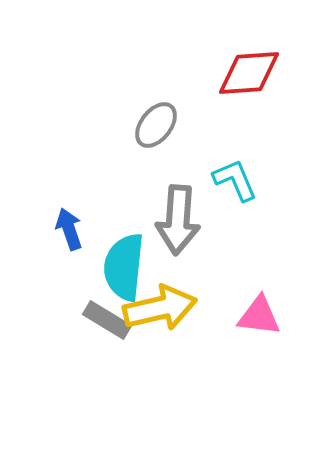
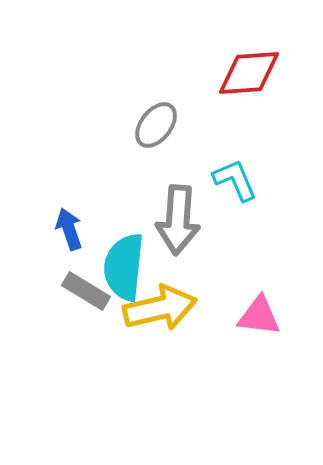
gray rectangle: moved 21 px left, 29 px up
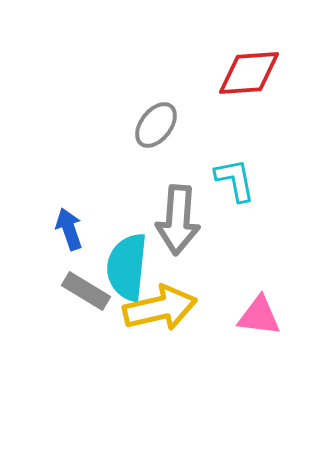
cyan L-shape: rotated 12 degrees clockwise
cyan semicircle: moved 3 px right
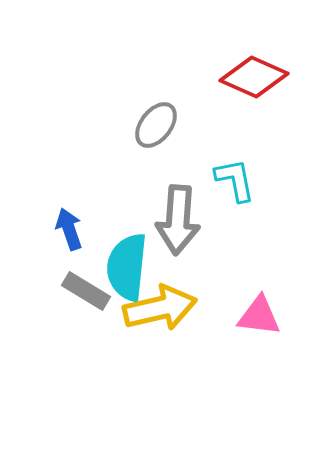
red diamond: moved 5 px right, 4 px down; rotated 28 degrees clockwise
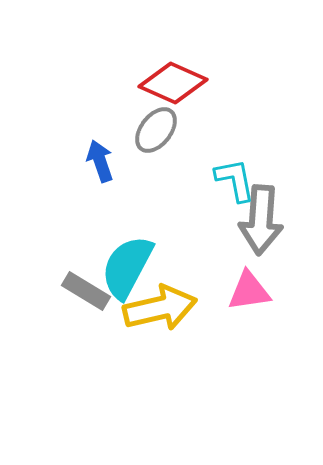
red diamond: moved 81 px left, 6 px down
gray ellipse: moved 5 px down
gray arrow: moved 83 px right
blue arrow: moved 31 px right, 68 px up
cyan semicircle: rotated 22 degrees clockwise
pink triangle: moved 10 px left, 25 px up; rotated 15 degrees counterclockwise
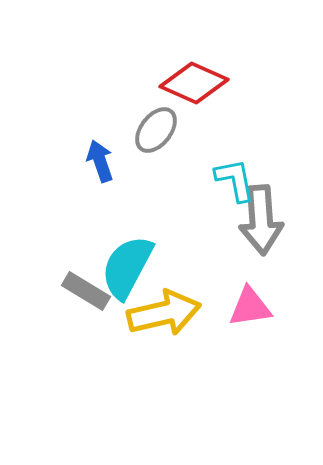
red diamond: moved 21 px right
gray arrow: rotated 8 degrees counterclockwise
pink triangle: moved 1 px right, 16 px down
yellow arrow: moved 4 px right, 5 px down
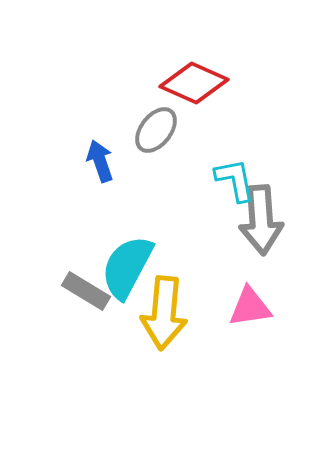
yellow arrow: rotated 108 degrees clockwise
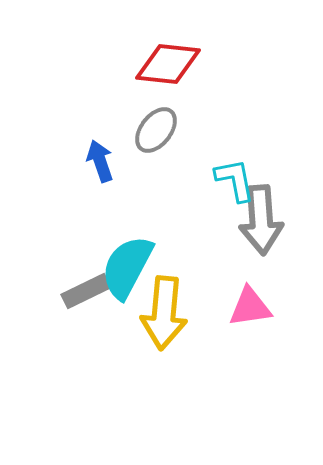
red diamond: moved 26 px left, 19 px up; rotated 18 degrees counterclockwise
gray rectangle: rotated 57 degrees counterclockwise
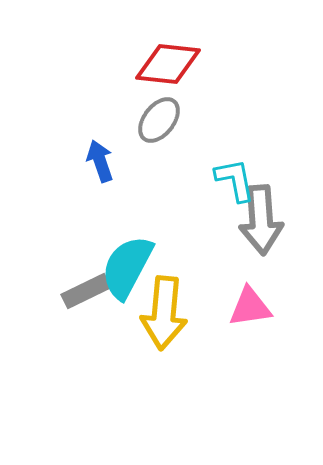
gray ellipse: moved 3 px right, 10 px up
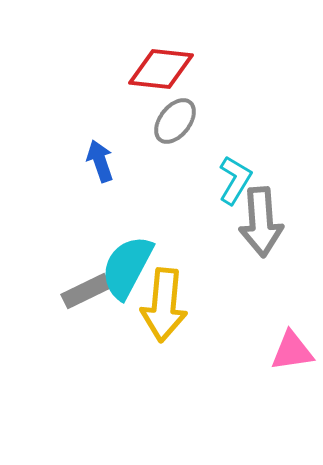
red diamond: moved 7 px left, 5 px down
gray ellipse: moved 16 px right, 1 px down
cyan L-shape: rotated 42 degrees clockwise
gray arrow: moved 2 px down
pink triangle: moved 42 px right, 44 px down
yellow arrow: moved 8 px up
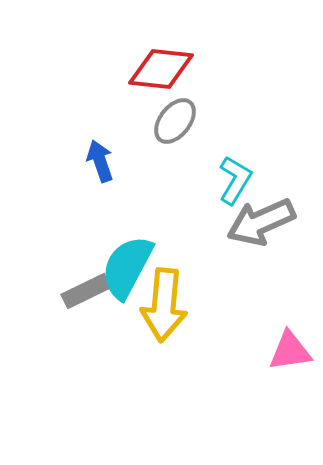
gray arrow: rotated 70 degrees clockwise
pink triangle: moved 2 px left
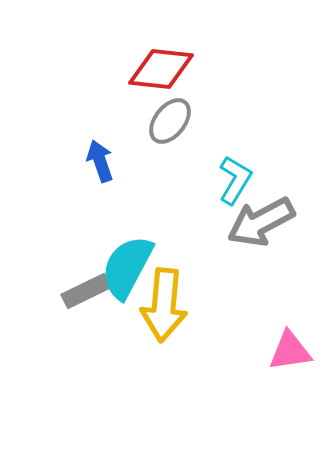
gray ellipse: moved 5 px left
gray arrow: rotated 4 degrees counterclockwise
